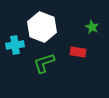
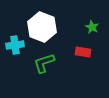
red rectangle: moved 5 px right
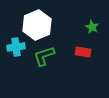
white hexagon: moved 5 px left, 2 px up; rotated 16 degrees clockwise
cyan cross: moved 1 px right, 2 px down
green L-shape: moved 7 px up
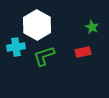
white hexagon: rotated 8 degrees counterclockwise
red rectangle: rotated 21 degrees counterclockwise
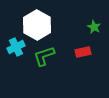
green star: moved 2 px right
cyan cross: rotated 18 degrees counterclockwise
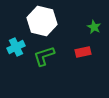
white hexagon: moved 5 px right, 4 px up; rotated 16 degrees counterclockwise
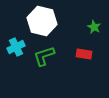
red rectangle: moved 1 px right, 2 px down; rotated 21 degrees clockwise
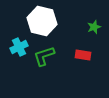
green star: rotated 24 degrees clockwise
cyan cross: moved 3 px right
red rectangle: moved 1 px left, 1 px down
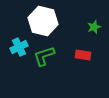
white hexagon: moved 1 px right
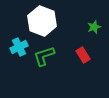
white hexagon: moved 1 px left; rotated 8 degrees clockwise
red rectangle: rotated 49 degrees clockwise
